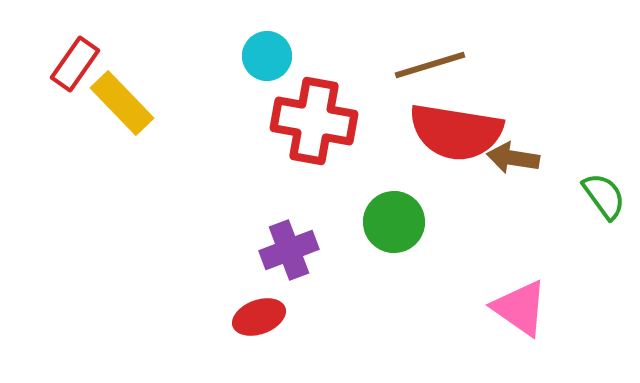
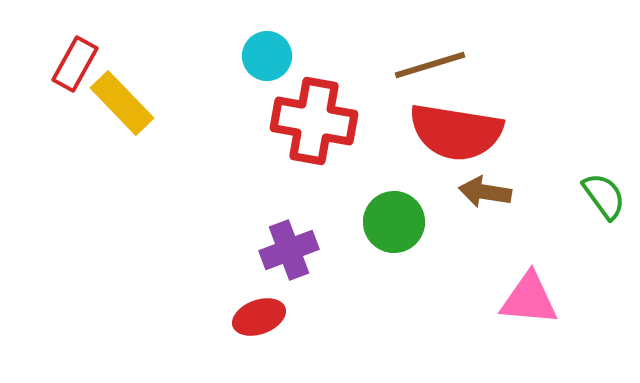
red rectangle: rotated 6 degrees counterclockwise
brown arrow: moved 28 px left, 34 px down
pink triangle: moved 9 px right, 9 px up; rotated 30 degrees counterclockwise
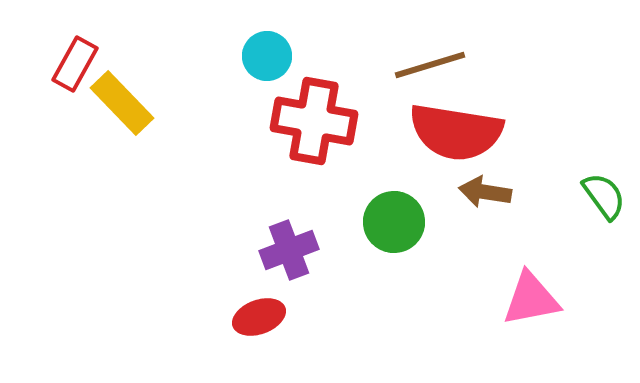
pink triangle: moved 2 px right; rotated 16 degrees counterclockwise
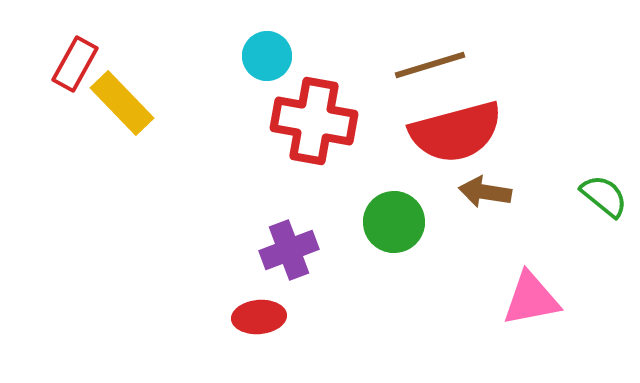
red semicircle: rotated 24 degrees counterclockwise
green semicircle: rotated 15 degrees counterclockwise
red ellipse: rotated 15 degrees clockwise
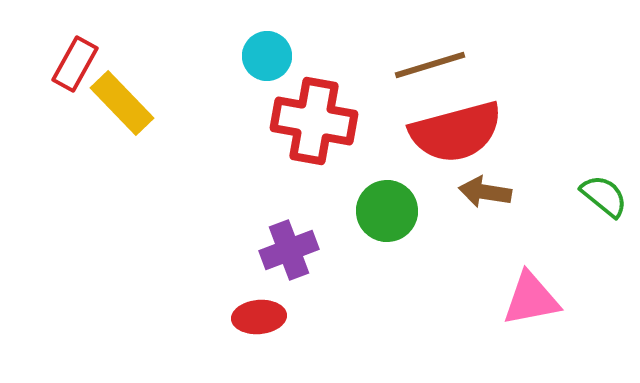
green circle: moved 7 px left, 11 px up
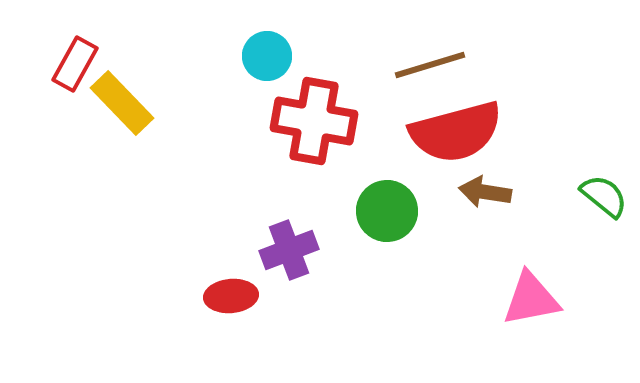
red ellipse: moved 28 px left, 21 px up
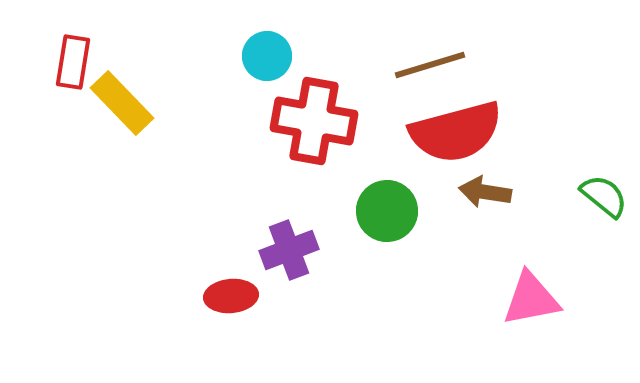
red rectangle: moved 2 px left, 2 px up; rotated 20 degrees counterclockwise
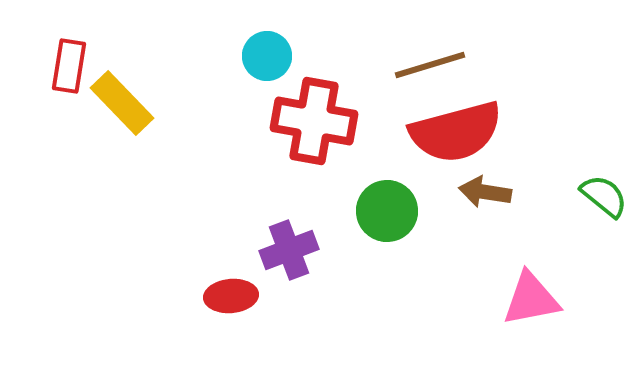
red rectangle: moved 4 px left, 4 px down
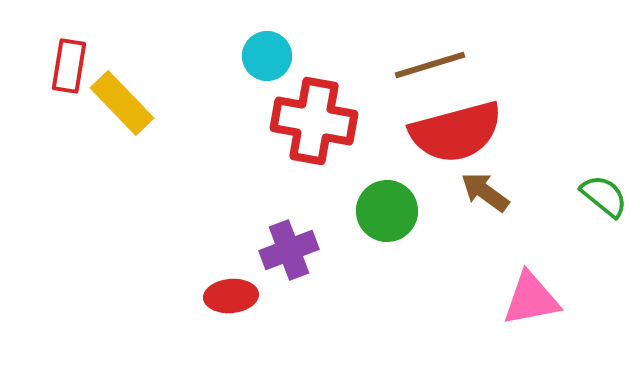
brown arrow: rotated 27 degrees clockwise
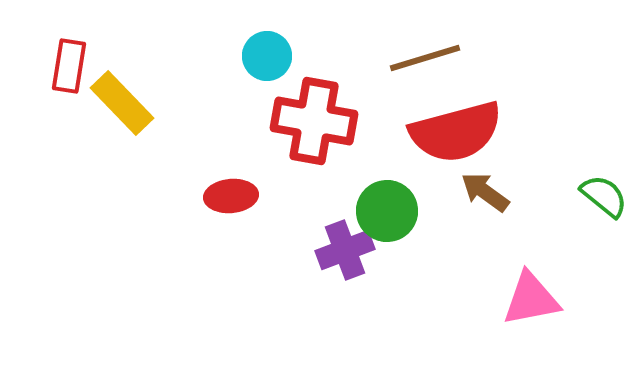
brown line: moved 5 px left, 7 px up
purple cross: moved 56 px right
red ellipse: moved 100 px up
